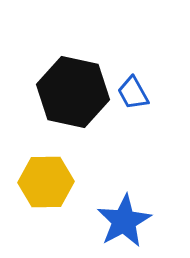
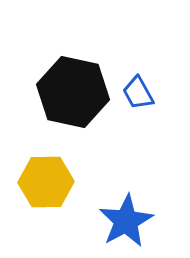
blue trapezoid: moved 5 px right
blue star: moved 2 px right
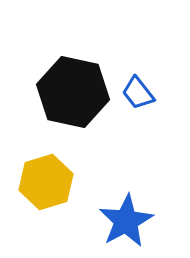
blue trapezoid: rotated 9 degrees counterclockwise
yellow hexagon: rotated 16 degrees counterclockwise
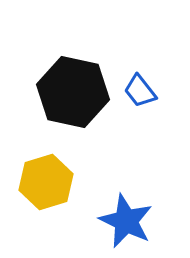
blue trapezoid: moved 2 px right, 2 px up
blue star: rotated 18 degrees counterclockwise
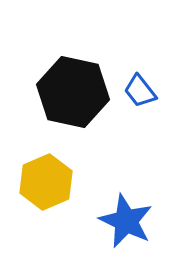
yellow hexagon: rotated 6 degrees counterclockwise
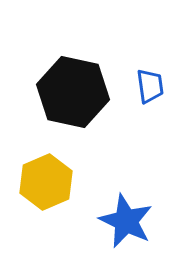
blue trapezoid: moved 10 px right, 5 px up; rotated 150 degrees counterclockwise
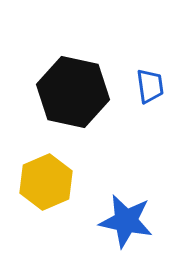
blue star: rotated 14 degrees counterclockwise
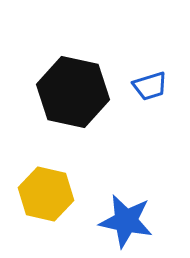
blue trapezoid: rotated 81 degrees clockwise
yellow hexagon: moved 12 px down; rotated 24 degrees counterclockwise
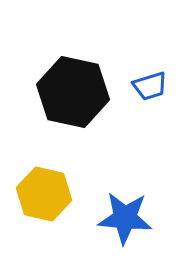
yellow hexagon: moved 2 px left
blue star: moved 1 px left, 3 px up; rotated 6 degrees counterclockwise
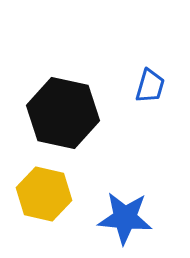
blue trapezoid: rotated 57 degrees counterclockwise
black hexagon: moved 10 px left, 21 px down
